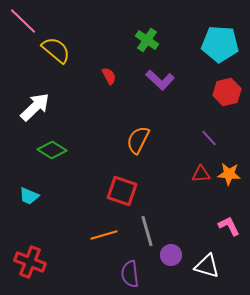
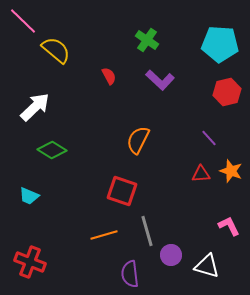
orange star: moved 2 px right, 3 px up; rotated 15 degrees clockwise
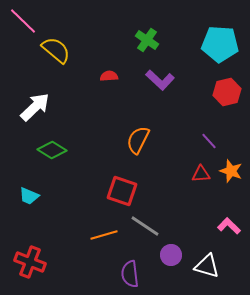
red semicircle: rotated 66 degrees counterclockwise
purple line: moved 3 px down
pink L-shape: rotated 20 degrees counterclockwise
gray line: moved 2 px left, 5 px up; rotated 40 degrees counterclockwise
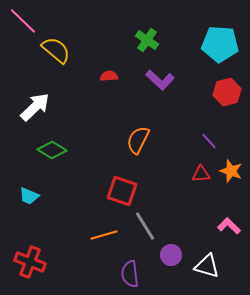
gray line: rotated 24 degrees clockwise
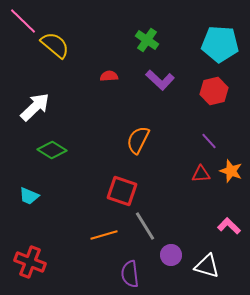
yellow semicircle: moved 1 px left, 5 px up
red hexagon: moved 13 px left, 1 px up
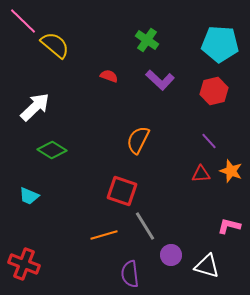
red semicircle: rotated 24 degrees clockwise
pink L-shape: rotated 30 degrees counterclockwise
red cross: moved 6 px left, 2 px down
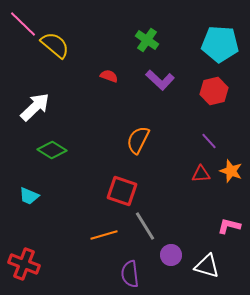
pink line: moved 3 px down
